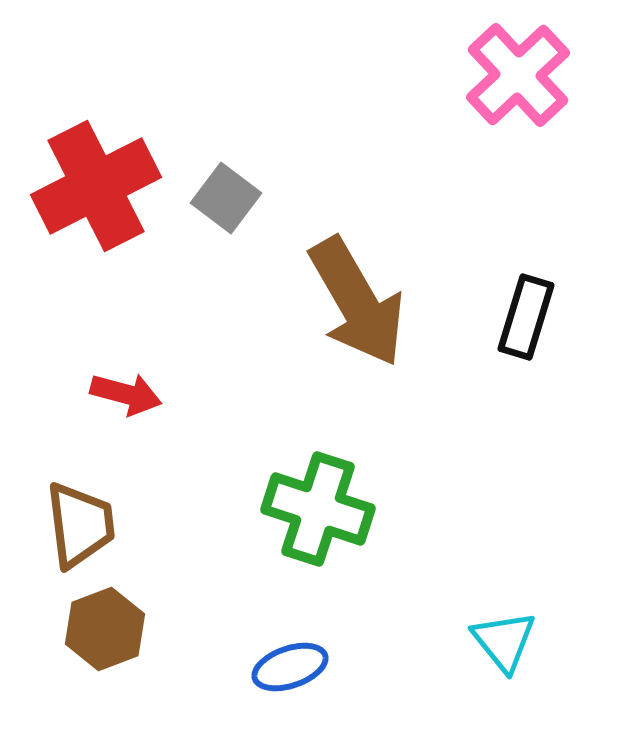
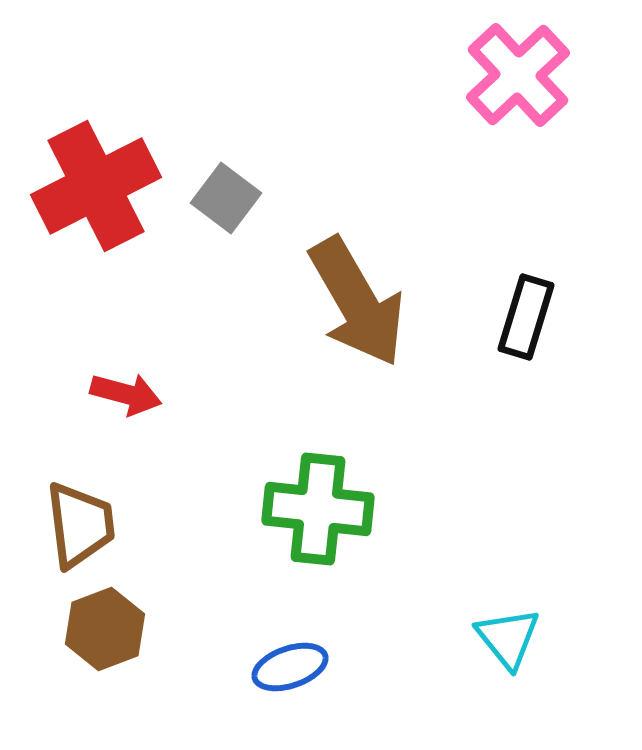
green cross: rotated 12 degrees counterclockwise
cyan triangle: moved 4 px right, 3 px up
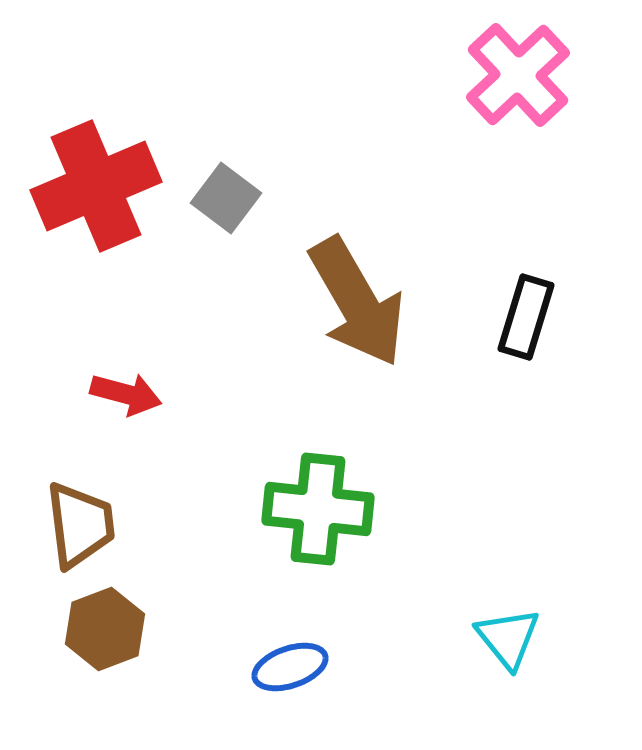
red cross: rotated 4 degrees clockwise
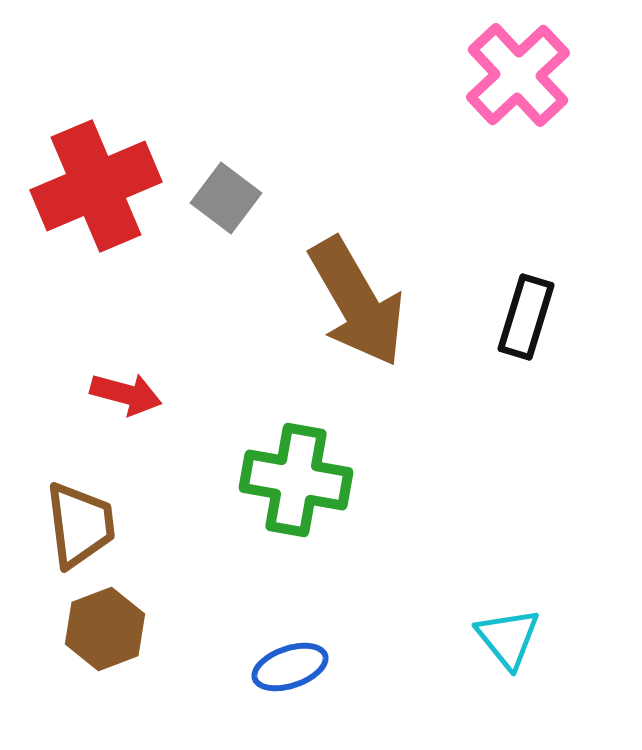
green cross: moved 22 px left, 29 px up; rotated 4 degrees clockwise
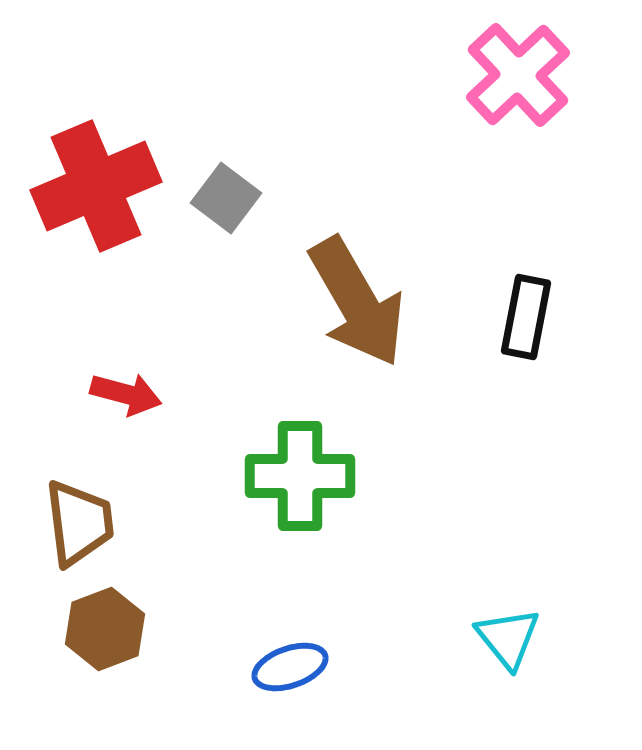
black rectangle: rotated 6 degrees counterclockwise
green cross: moved 4 px right, 4 px up; rotated 10 degrees counterclockwise
brown trapezoid: moved 1 px left, 2 px up
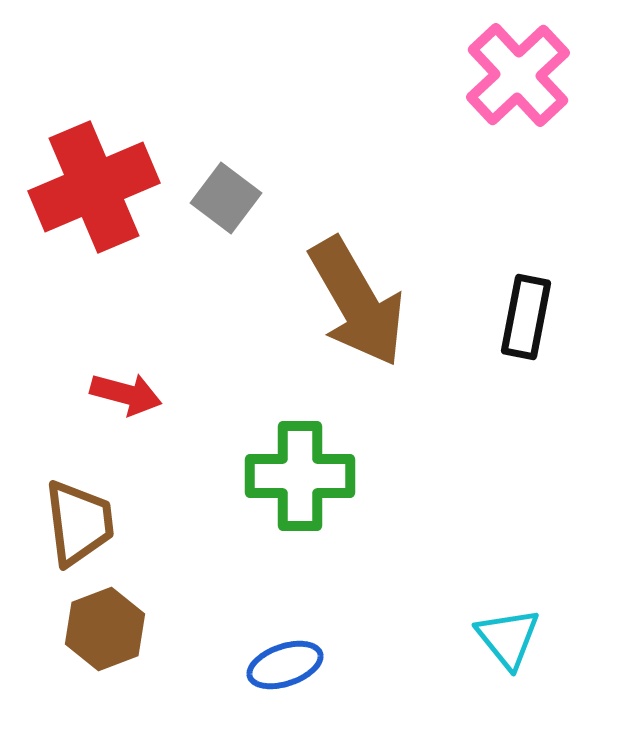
red cross: moved 2 px left, 1 px down
blue ellipse: moved 5 px left, 2 px up
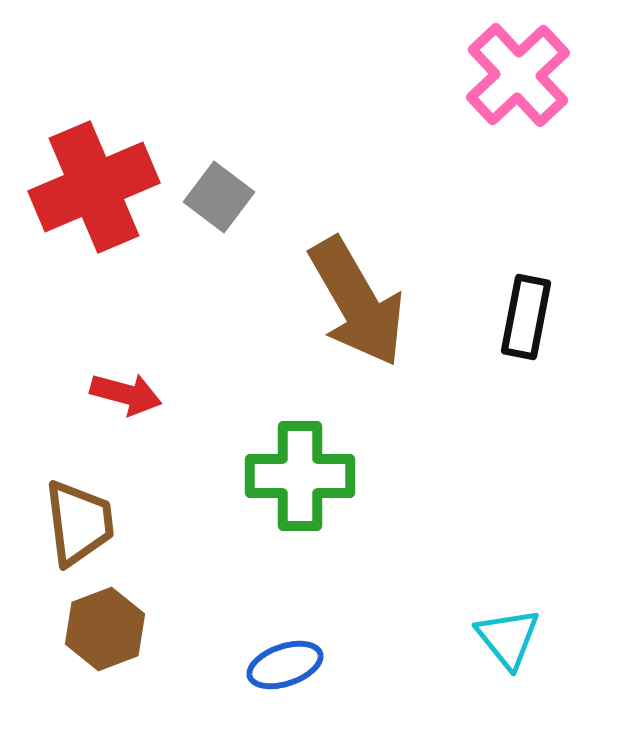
gray square: moved 7 px left, 1 px up
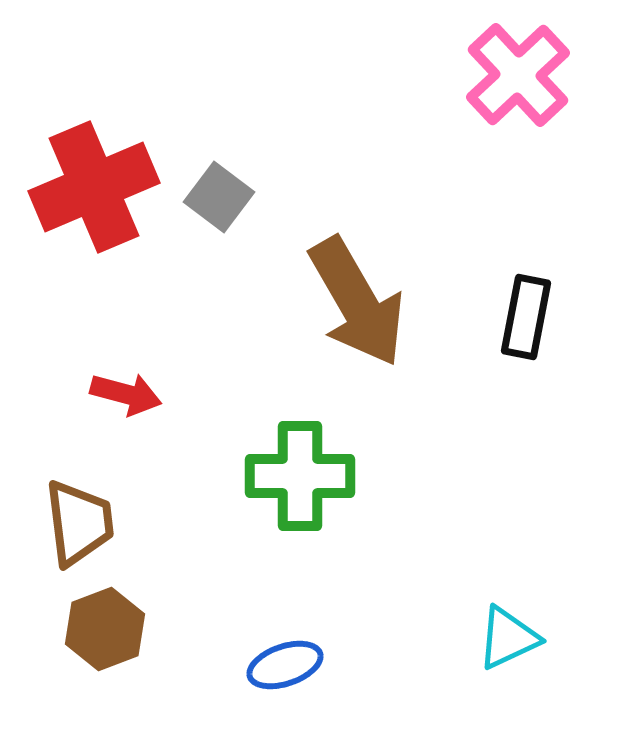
cyan triangle: rotated 44 degrees clockwise
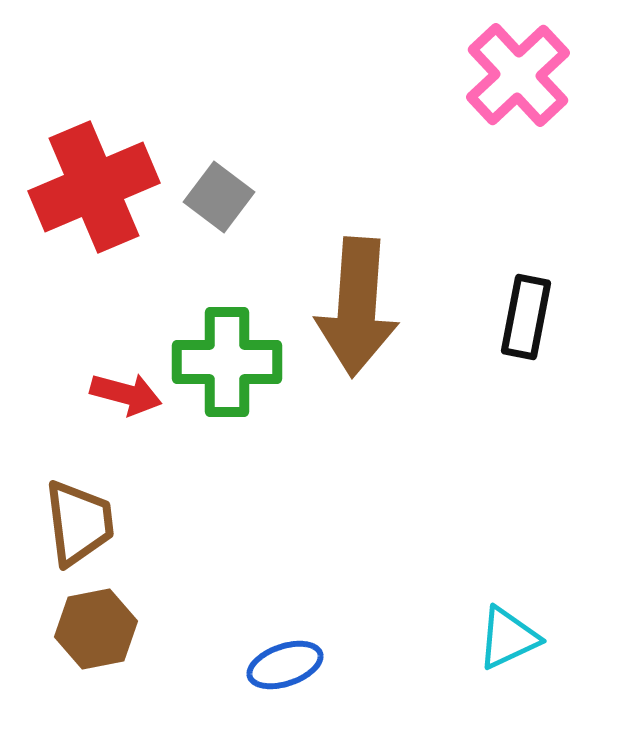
brown arrow: moved 5 px down; rotated 34 degrees clockwise
green cross: moved 73 px left, 114 px up
brown hexagon: moved 9 px left; rotated 10 degrees clockwise
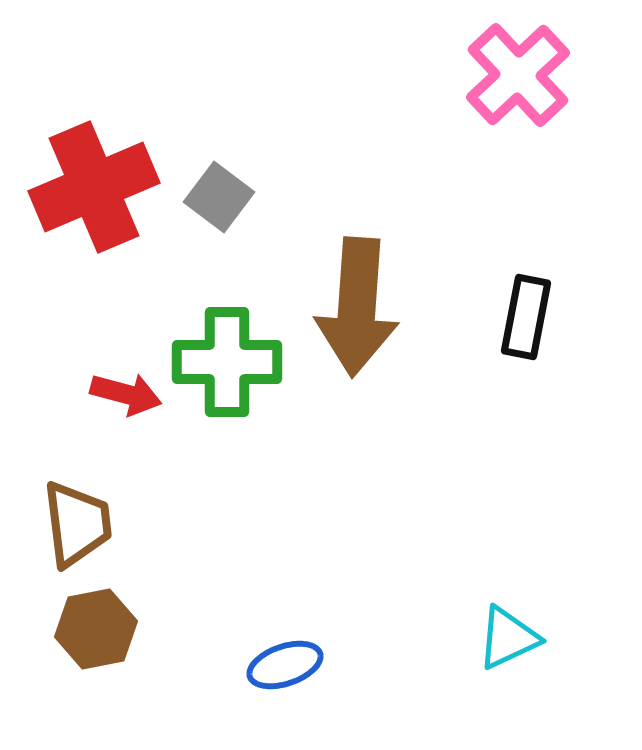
brown trapezoid: moved 2 px left, 1 px down
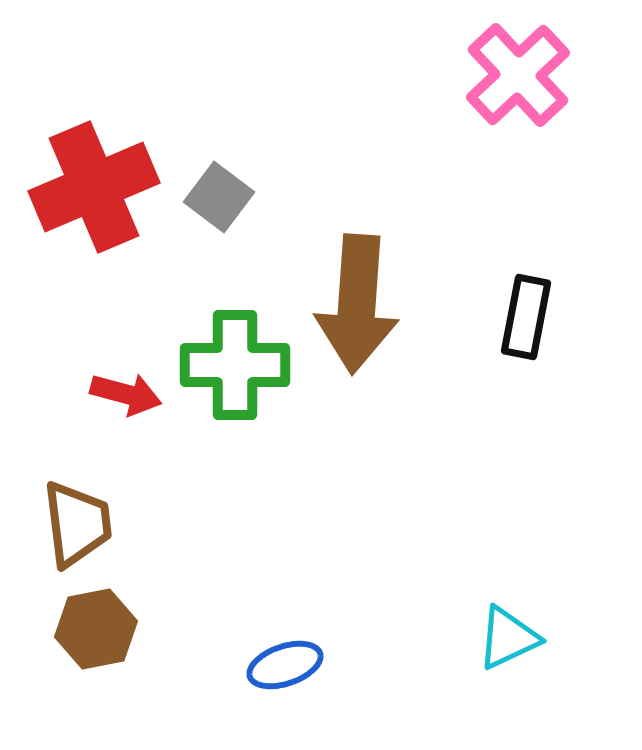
brown arrow: moved 3 px up
green cross: moved 8 px right, 3 px down
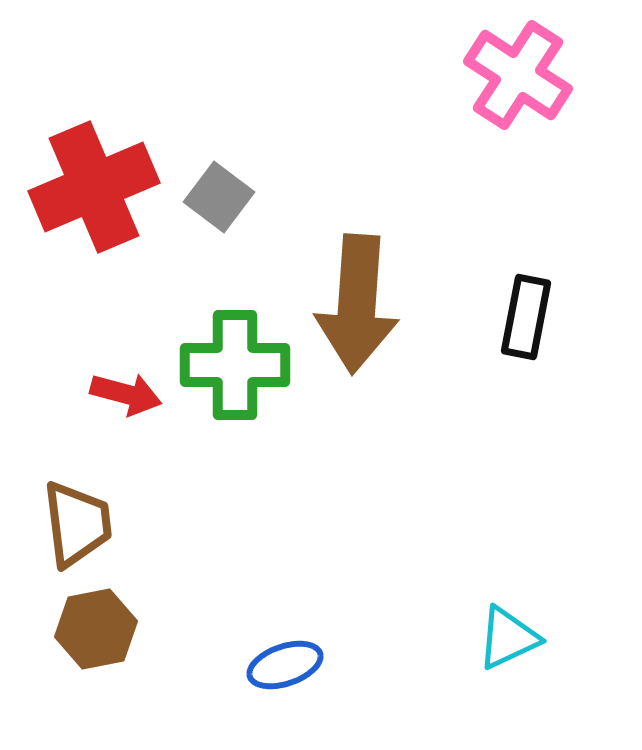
pink cross: rotated 14 degrees counterclockwise
